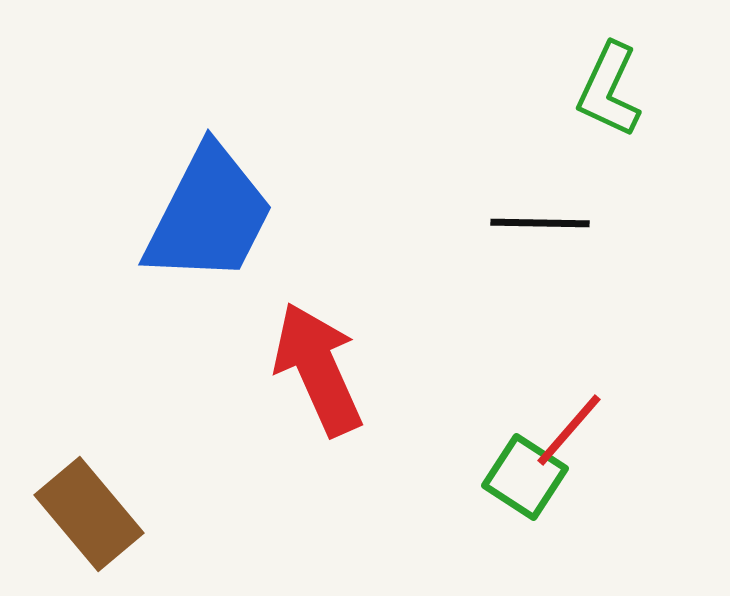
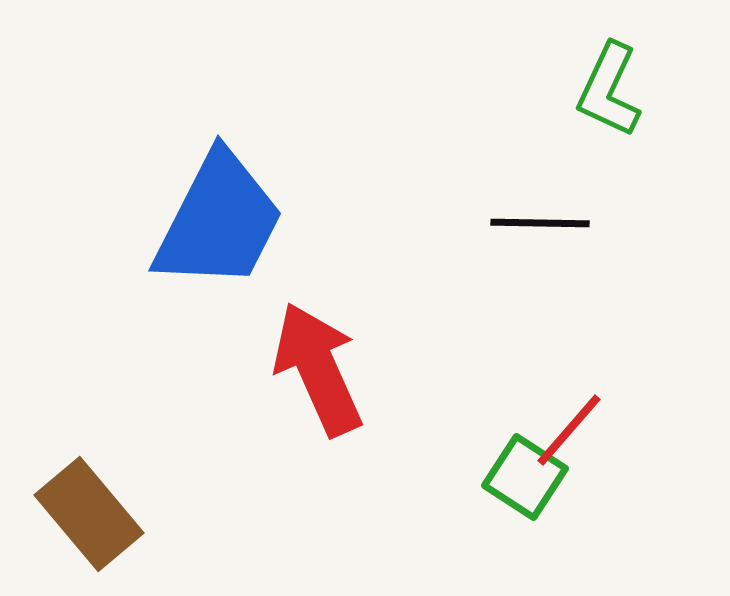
blue trapezoid: moved 10 px right, 6 px down
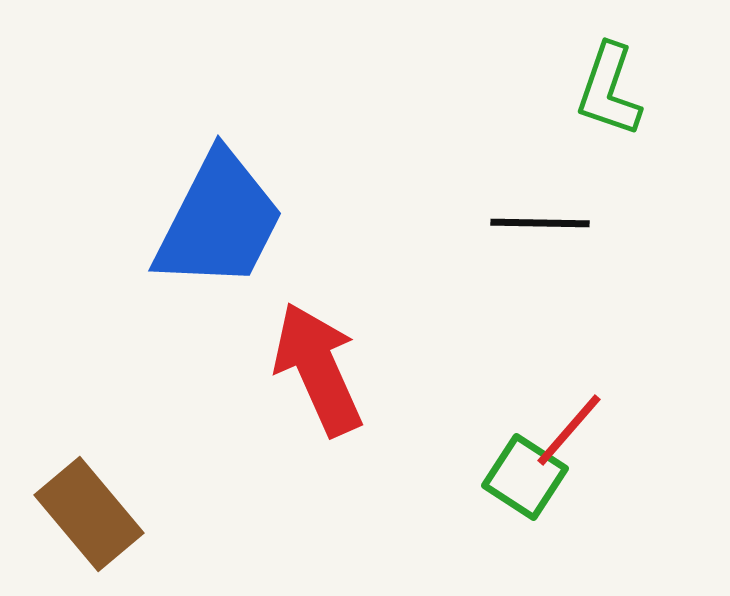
green L-shape: rotated 6 degrees counterclockwise
